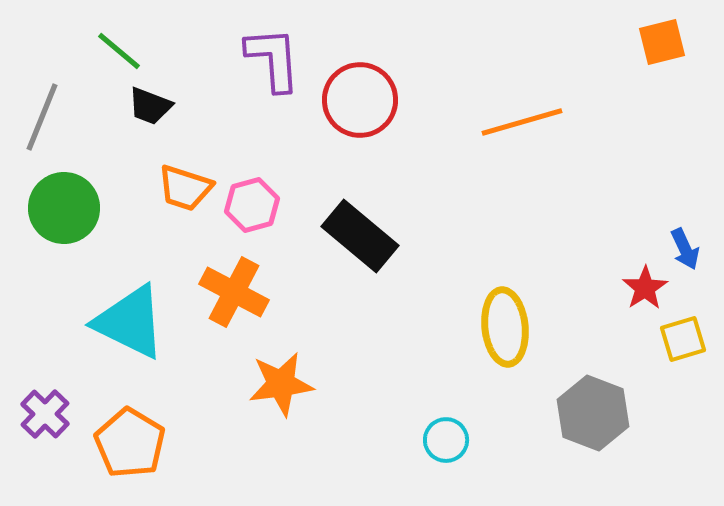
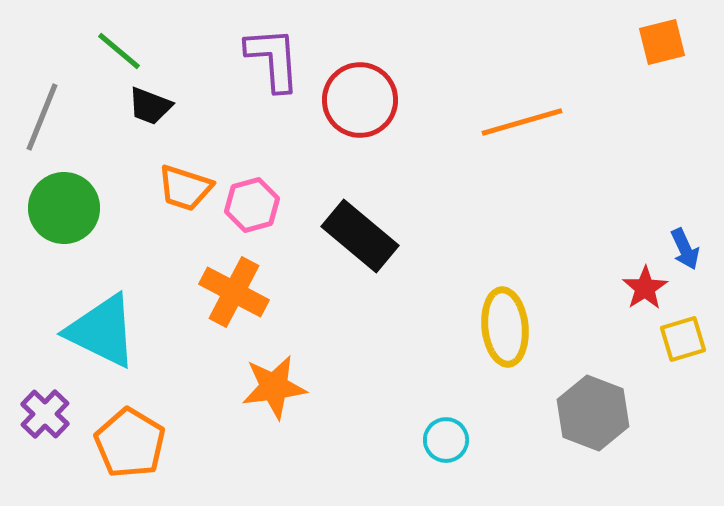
cyan triangle: moved 28 px left, 9 px down
orange star: moved 7 px left, 3 px down
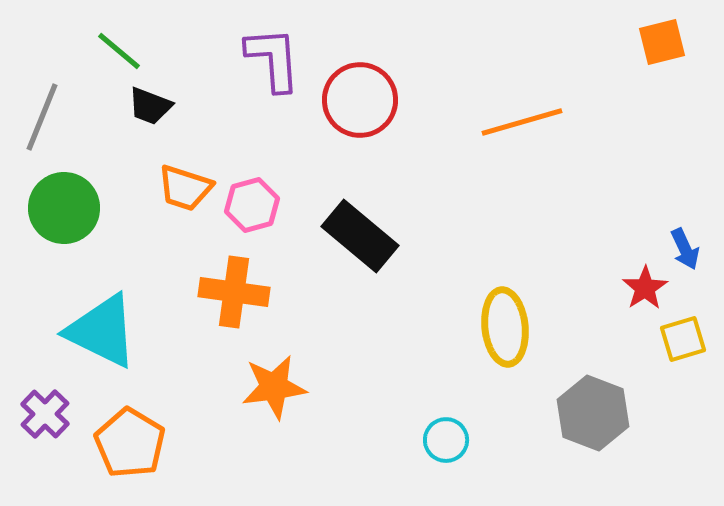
orange cross: rotated 20 degrees counterclockwise
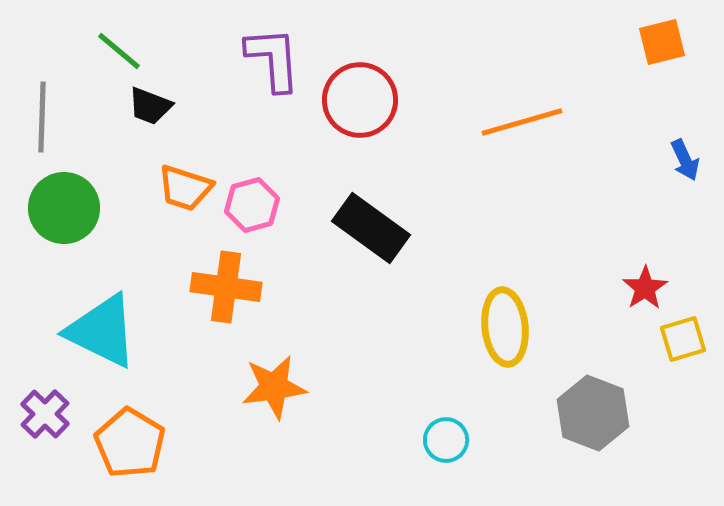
gray line: rotated 20 degrees counterclockwise
black rectangle: moved 11 px right, 8 px up; rotated 4 degrees counterclockwise
blue arrow: moved 89 px up
orange cross: moved 8 px left, 5 px up
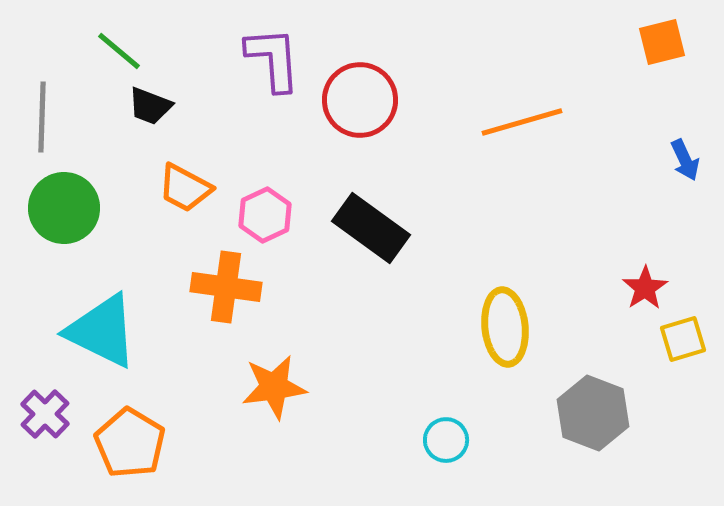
orange trapezoid: rotated 10 degrees clockwise
pink hexagon: moved 13 px right, 10 px down; rotated 10 degrees counterclockwise
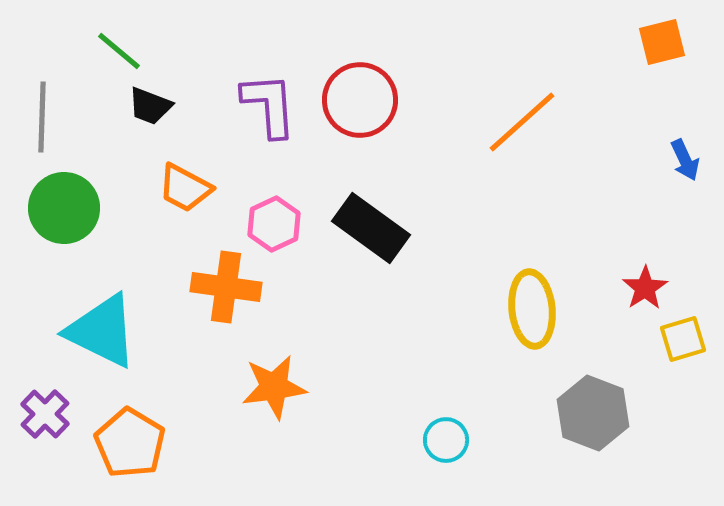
purple L-shape: moved 4 px left, 46 px down
orange line: rotated 26 degrees counterclockwise
pink hexagon: moved 9 px right, 9 px down
yellow ellipse: moved 27 px right, 18 px up
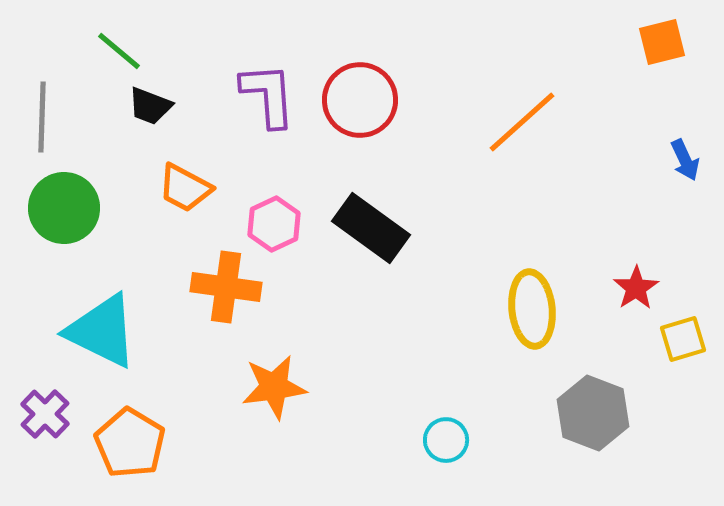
purple L-shape: moved 1 px left, 10 px up
red star: moved 9 px left
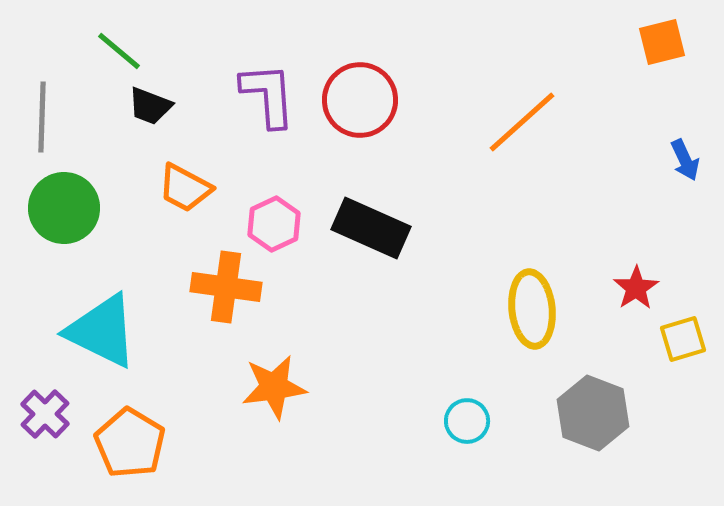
black rectangle: rotated 12 degrees counterclockwise
cyan circle: moved 21 px right, 19 px up
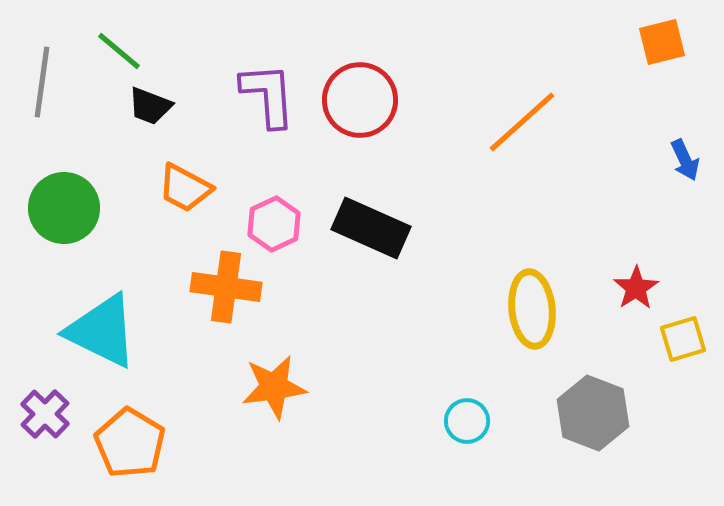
gray line: moved 35 px up; rotated 6 degrees clockwise
